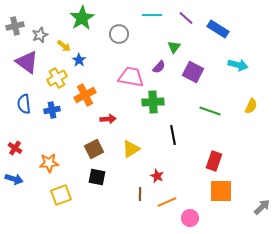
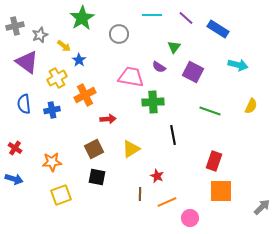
purple semicircle: rotated 80 degrees clockwise
orange star: moved 3 px right, 1 px up
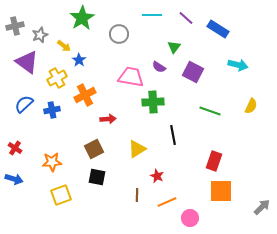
blue semicircle: rotated 54 degrees clockwise
yellow triangle: moved 6 px right
brown line: moved 3 px left, 1 px down
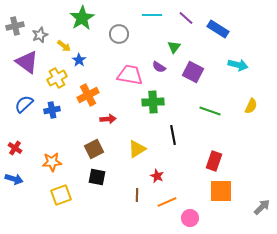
pink trapezoid: moved 1 px left, 2 px up
orange cross: moved 3 px right
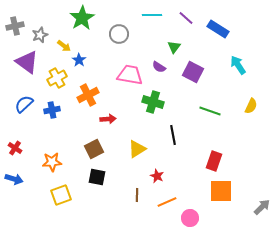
cyan arrow: rotated 138 degrees counterclockwise
green cross: rotated 20 degrees clockwise
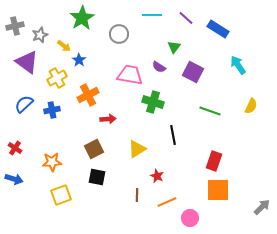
orange square: moved 3 px left, 1 px up
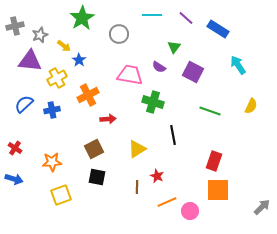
purple triangle: moved 3 px right, 1 px up; rotated 30 degrees counterclockwise
brown line: moved 8 px up
pink circle: moved 7 px up
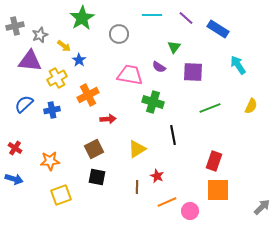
purple square: rotated 25 degrees counterclockwise
green line: moved 3 px up; rotated 40 degrees counterclockwise
orange star: moved 2 px left, 1 px up
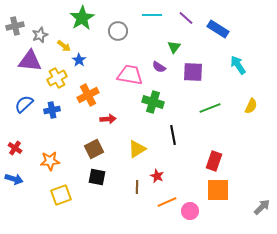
gray circle: moved 1 px left, 3 px up
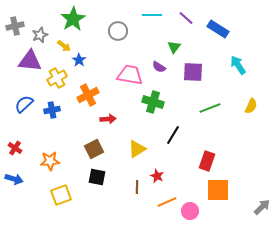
green star: moved 9 px left, 1 px down
black line: rotated 42 degrees clockwise
red rectangle: moved 7 px left
